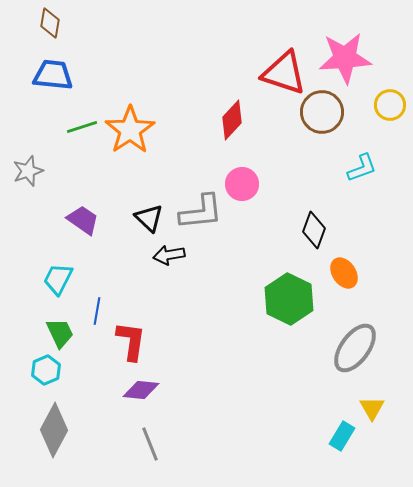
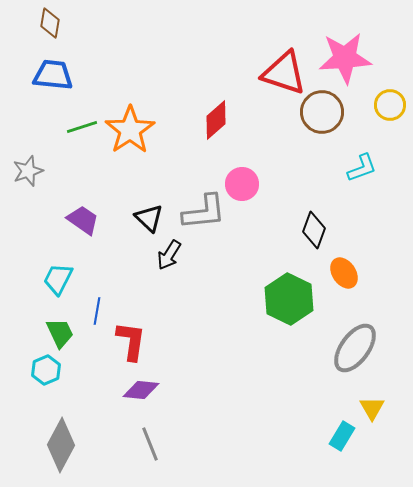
red diamond: moved 16 px left; rotated 6 degrees clockwise
gray L-shape: moved 3 px right
black arrow: rotated 48 degrees counterclockwise
gray diamond: moved 7 px right, 15 px down
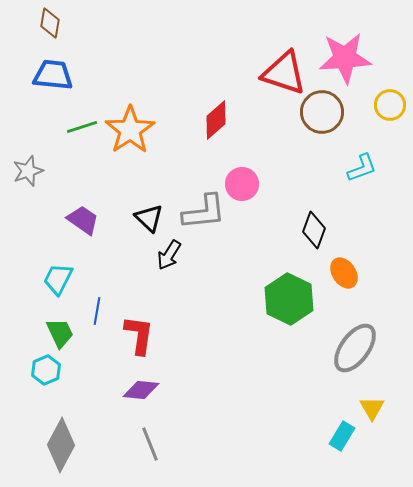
red L-shape: moved 8 px right, 6 px up
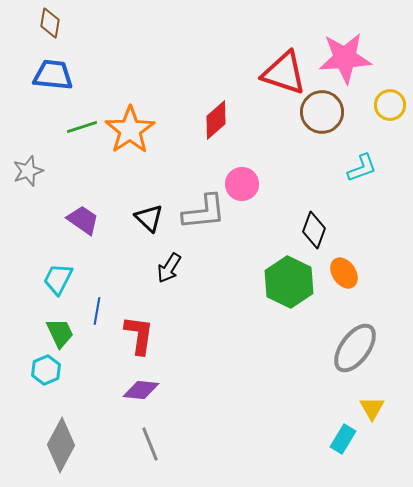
black arrow: moved 13 px down
green hexagon: moved 17 px up
cyan rectangle: moved 1 px right, 3 px down
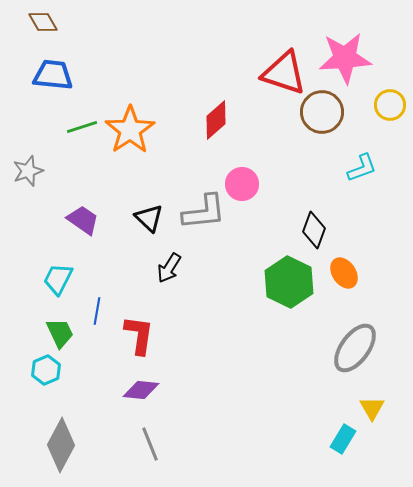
brown diamond: moved 7 px left, 1 px up; rotated 40 degrees counterclockwise
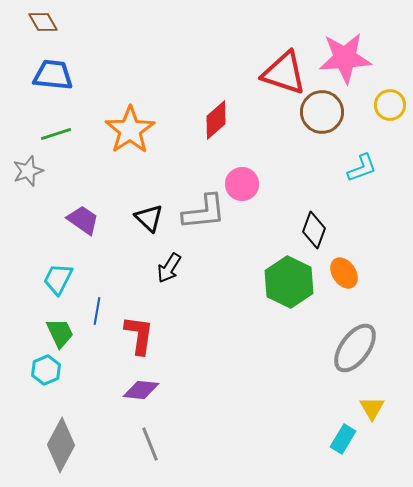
green line: moved 26 px left, 7 px down
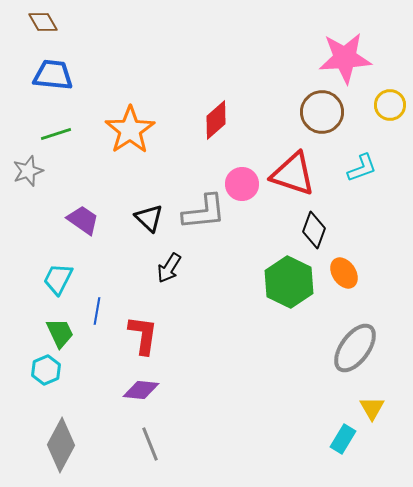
red triangle: moved 9 px right, 101 px down
red L-shape: moved 4 px right
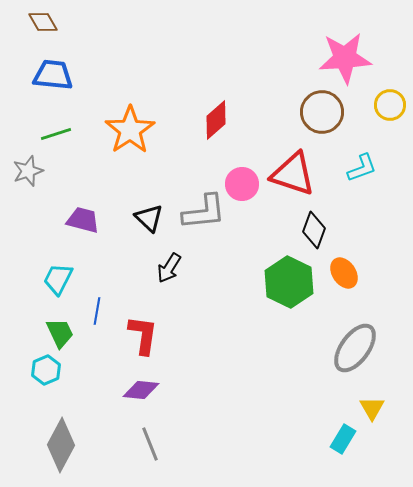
purple trapezoid: rotated 20 degrees counterclockwise
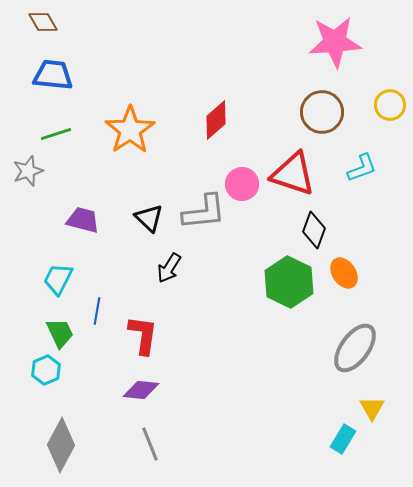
pink star: moved 10 px left, 16 px up
